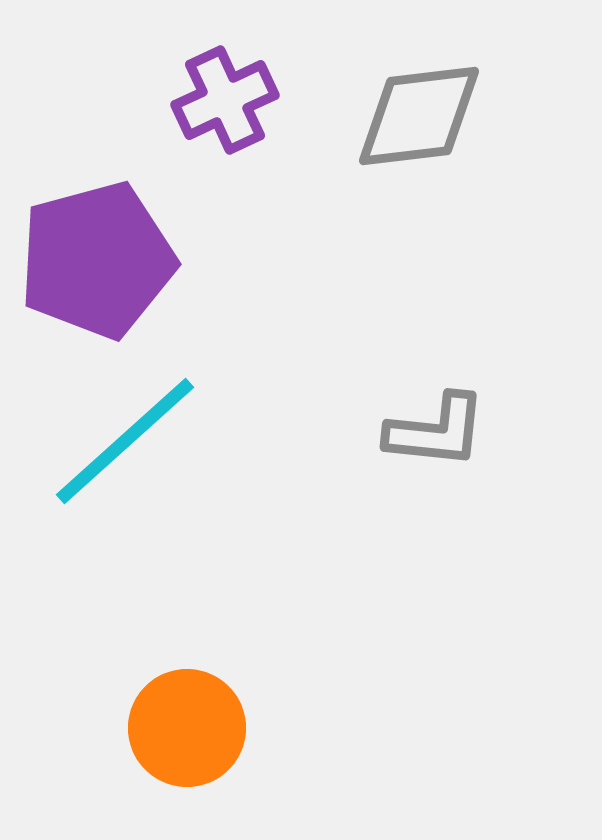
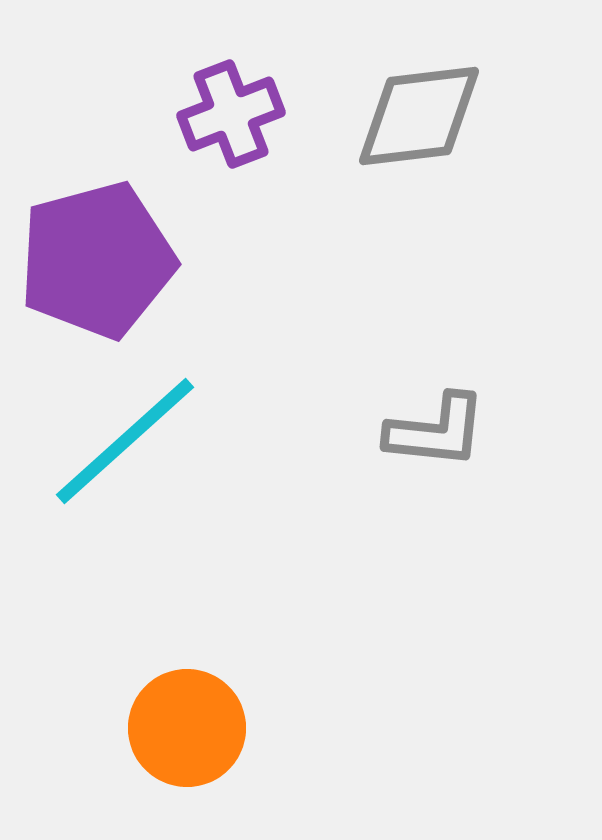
purple cross: moved 6 px right, 14 px down; rotated 4 degrees clockwise
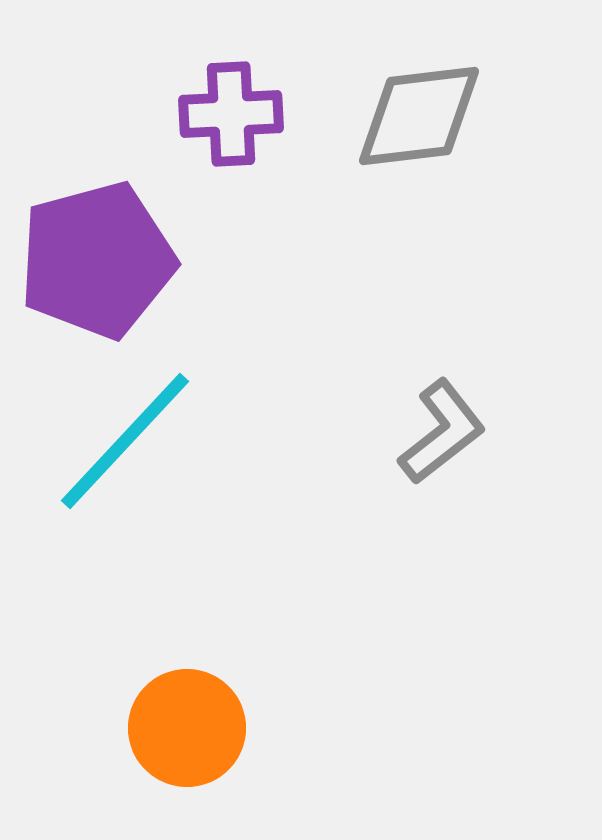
purple cross: rotated 18 degrees clockwise
gray L-shape: moved 6 px right, 1 px down; rotated 44 degrees counterclockwise
cyan line: rotated 5 degrees counterclockwise
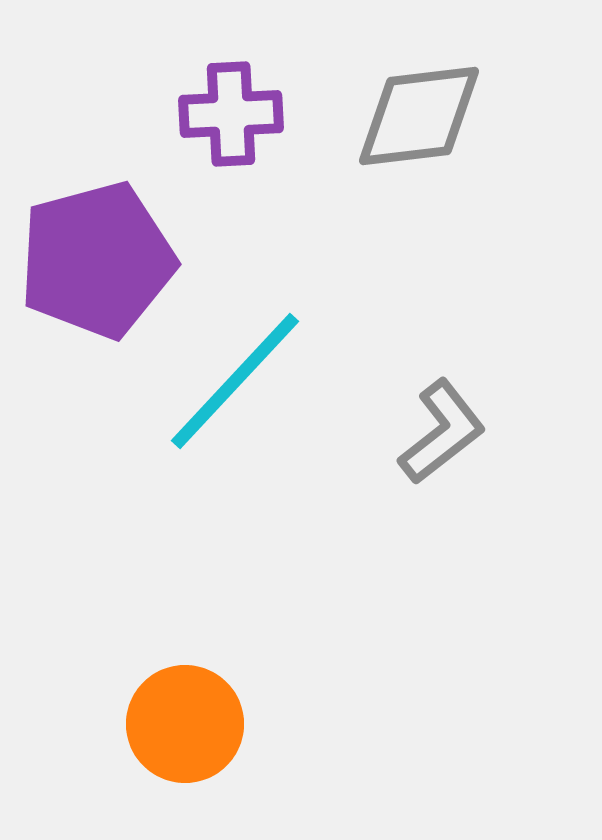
cyan line: moved 110 px right, 60 px up
orange circle: moved 2 px left, 4 px up
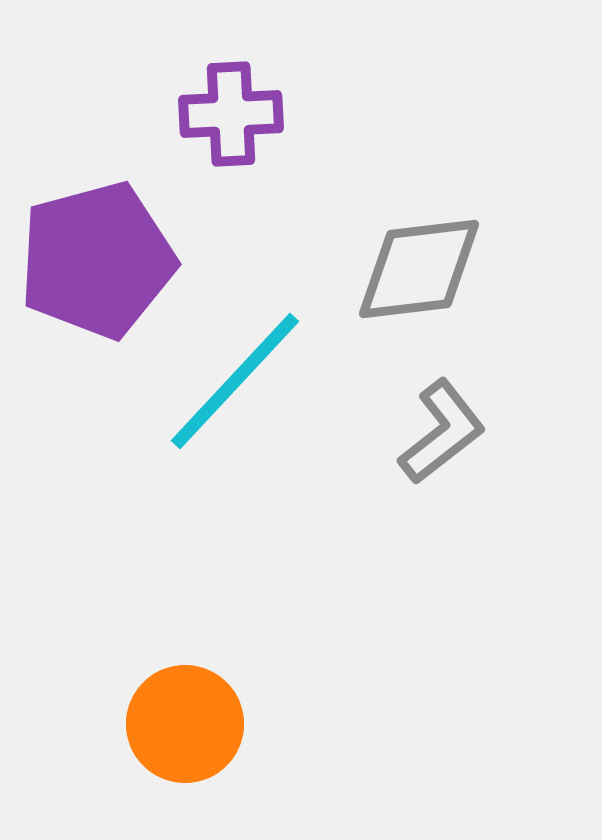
gray diamond: moved 153 px down
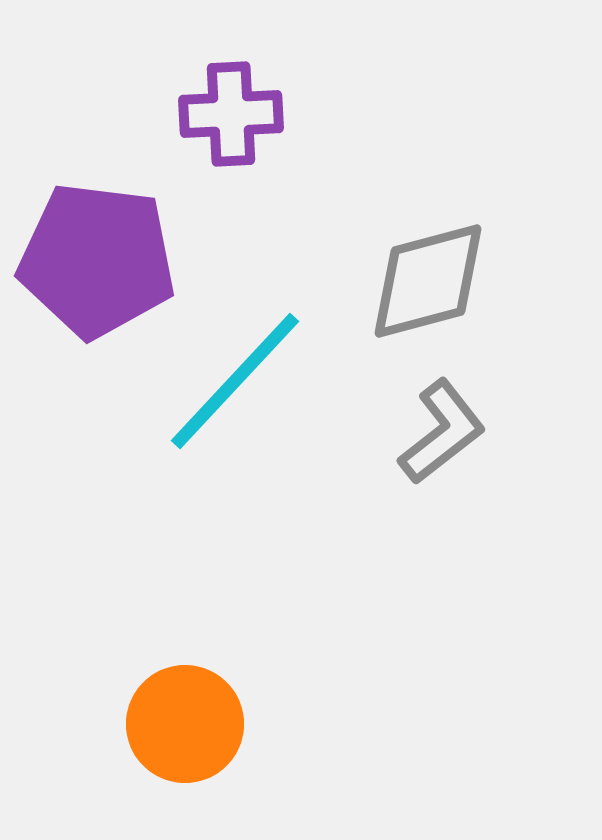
purple pentagon: rotated 22 degrees clockwise
gray diamond: moved 9 px right, 12 px down; rotated 8 degrees counterclockwise
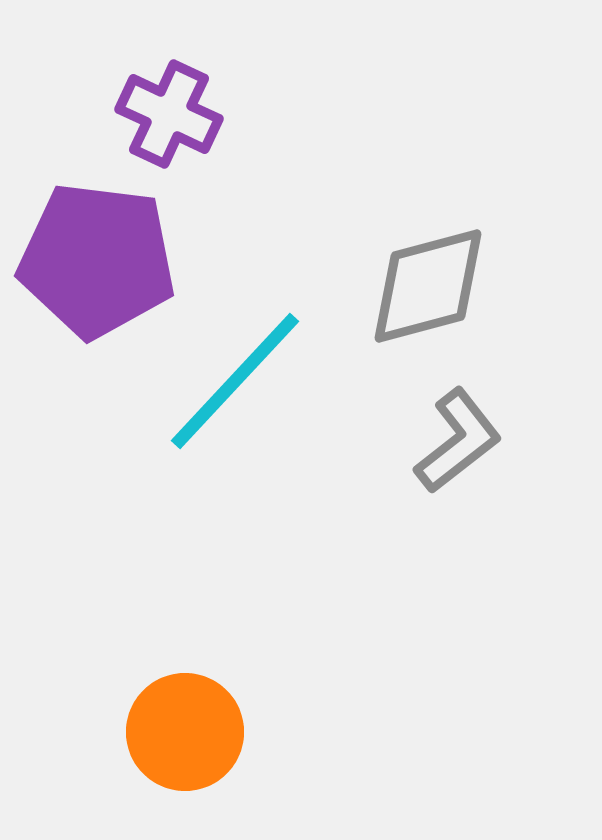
purple cross: moved 62 px left; rotated 28 degrees clockwise
gray diamond: moved 5 px down
gray L-shape: moved 16 px right, 9 px down
orange circle: moved 8 px down
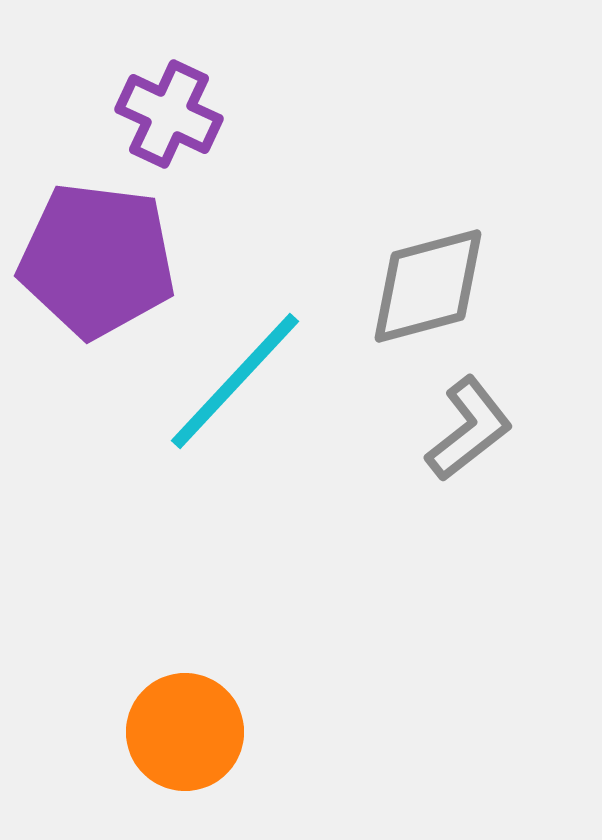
gray L-shape: moved 11 px right, 12 px up
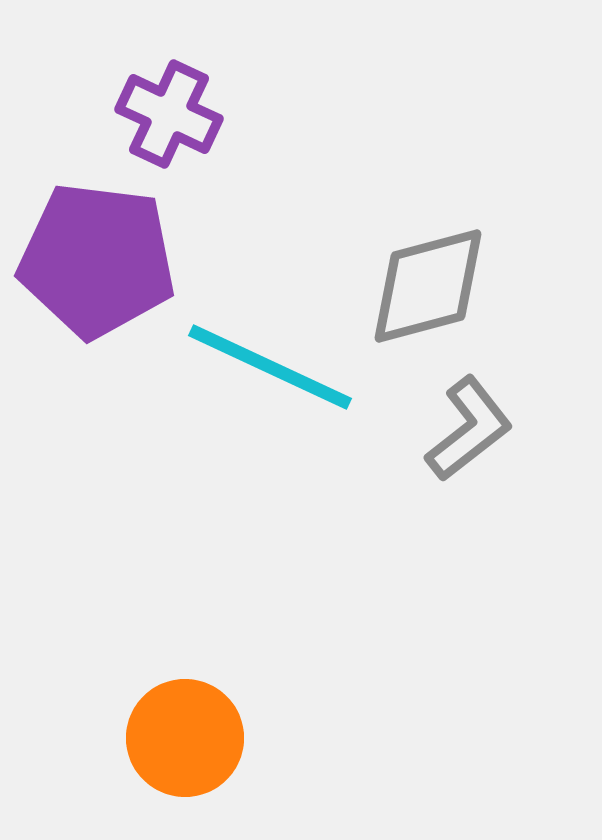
cyan line: moved 35 px right, 14 px up; rotated 72 degrees clockwise
orange circle: moved 6 px down
